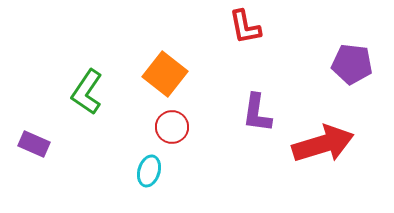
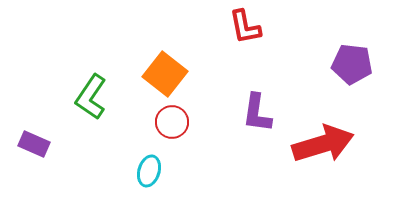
green L-shape: moved 4 px right, 5 px down
red circle: moved 5 px up
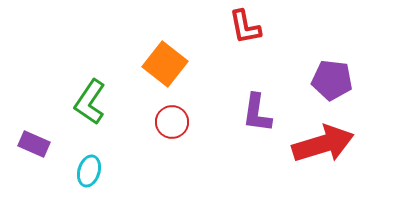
purple pentagon: moved 20 px left, 16 px down
orange square: moved 10 px up
green L-shape: moved 1 px left, 5 px down
cyan ellipse: moved 60 px left
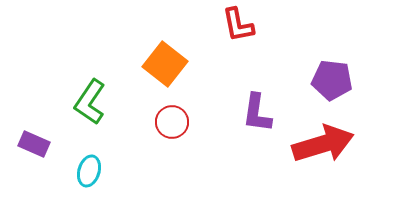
red L-shape: moved 7 px left, 2 px up
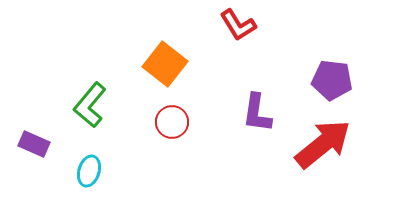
red L-shape: rotated 21 degrees counterclockwise
green L-shape: moved 3 px down; rotated 6 degrees clockwise
red arrow: rotated 22 degrees counterclockwise
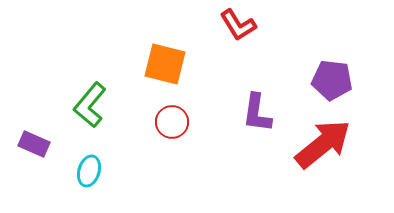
orange square: rotated 24 degrees counterclockwise
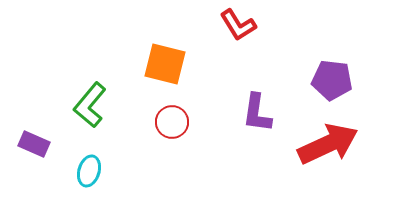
red arrow: moved 5 px right; rotated 14 degrees clockwise
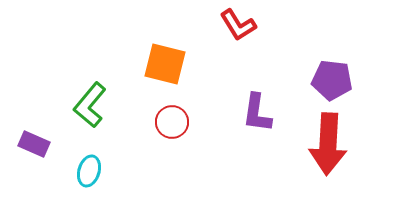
red arrow: rotated 118 degrees clockwise
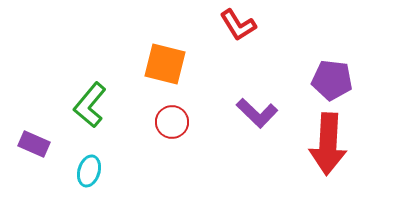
purple L-shape: rotated 54 degrees counterclockwise
